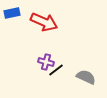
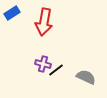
blue rectangle: rotated 21 degrees counterclockwise
red arrow: rotated 76 degrees clockwise
purple cross: moved 3 px left, 2 px down
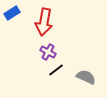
purple cross: moved 5 px right, 12 px up; rotated 14 degrees clockwise
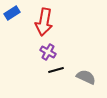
black line: rotated 21 degrees clockwise
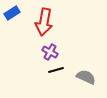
purple cross: moved 2 px right
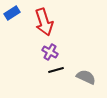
red arrow: rotated 28 degrees counterclockwise
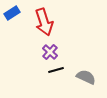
purple cross: rotated 14 degrees clockwise
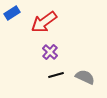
red arrow: rotated 72 degrees clockwise
black line: moved 5 px down
gray semicircle: moved 1 px left
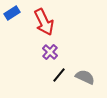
red arrow: rotated 80 degrees counterclockwise
black line: moved 3 px right; rotated 35 degrees counterclockwise
